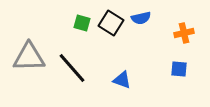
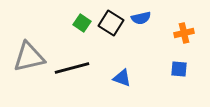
green square: rotated 18 degrees clockwise
gray triangle: rotated 12 degrees counterclockwise
black line: rotated 64 degrees counterclockwise
blue triangle: moved 2 px up
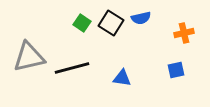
blue square: moved 3 px left, 1 px down; rotated 18 degrees counterclockwise
blue triangle: rotated 12 degrees counterclockwise
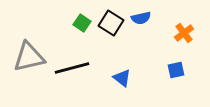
orange cross: rotated 24 degrees counterclockwise
blue triangle: rotated 30 degrees clockwise
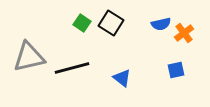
blue semicircle: moved 20 px right, 6 px down
